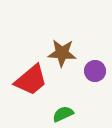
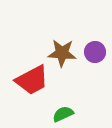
purple circle: moved 19 px up
red trapezoid: moved 1 px right; rotated 12 degrees clockwise
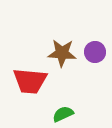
red trapezoid: moved 2 px left, 1 px down; rotated 33 degrees clockwise
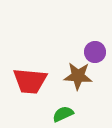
brown star: moved 16 px right, 23 px down
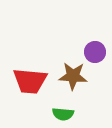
brown star: moved 5 px left
green semicircle: rotated 150 degrees counterclockwise
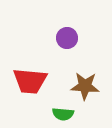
purple circle: moved 28 px left, 14 px up
brown star: moved 12 px right, 10 px down
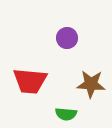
brown star: moved 6 px right, 2 px up
green semicircle: moved 3 px right
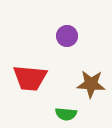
purple circle: moved 2 px up
red trapezoid: moved 3 px up
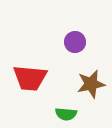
purple circle: moved 8 px right, 6 px down
brown star: rotated 16 degrees counterclockwise
